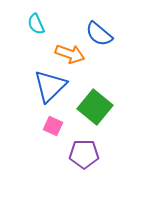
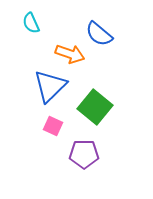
cyan semicircle: moved 5 px left, 1 px up
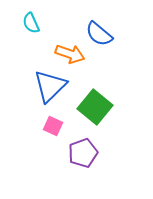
purple pentagon: moved 1 px left, 1 px up; rotated 20 degrees counterclockwise
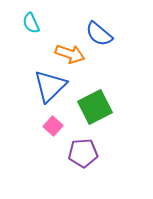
green square: rotated 24 degrees clockwise
pink square: rotated 18 degrees clockwise
purple pentagon: rotated 16 degrees clockwise
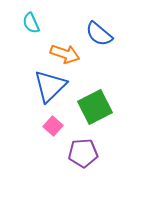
orange arrow: moved 5 px left
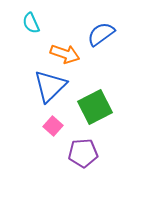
blue semicircle: moved 2 px right; rotated 104 degrees clockwise
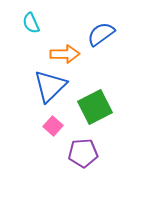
orange arrow: rotated 20 degrees counterclockwise
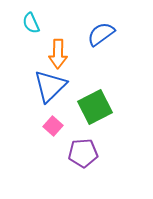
orange arrow: moved 7 px left; rotated 92 degrees clockwise
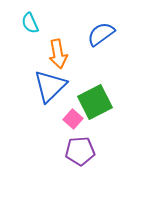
cyan semicircle: moved 1 px left
orange arrow: rotated 12 degrees counterclockwise
green square: moved 5 px up
pink square: moved 20 px right, 7 px up
purple pentagon: moved 3 px left, 2 px up
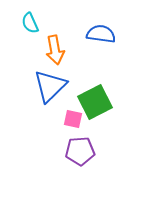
blue semicircle: rotated 44 degrees clockwise
orange arrow: moved 3 px left, 4 px up
pink square: rotated 30 degrees counterclockwise
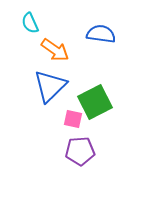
orange arrow: rotated 44 degrees counterclockwise
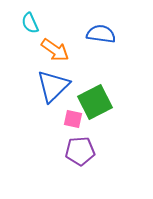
blue triangle: moved 3 px right
